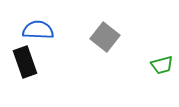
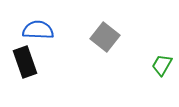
green trapezoid: rotated 135 degrees clockwise
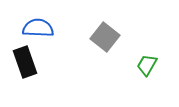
blue semicircle: moved 2 px up
green trapezoid: moved 15 px left
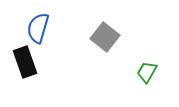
blue semicircle: rotated 76 degrees counterclockwise
green trapezoid: moved 7 px down
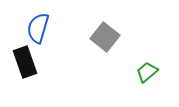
green trapezoid: rotated 20 degrees clockwise
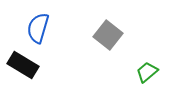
gray square: moved 3 px right, 2 px up
black rectangle: moved 2 px left, 3 px down; rotated 40 degrees counterclockwise
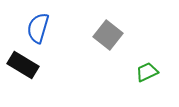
green trapezoid: rotated 15 degrees clockwise
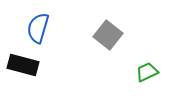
black rectangle: rotated 16 degrees counterclockwise
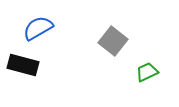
blue semicircle: rotated 44 degrees clockwise
gray square: moved 5 px right, 6 px down
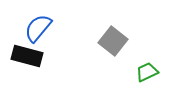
blue semicircle: rotated 20 degrees counterclockwise
black rectangle: moved 4 px right, 9 px up
